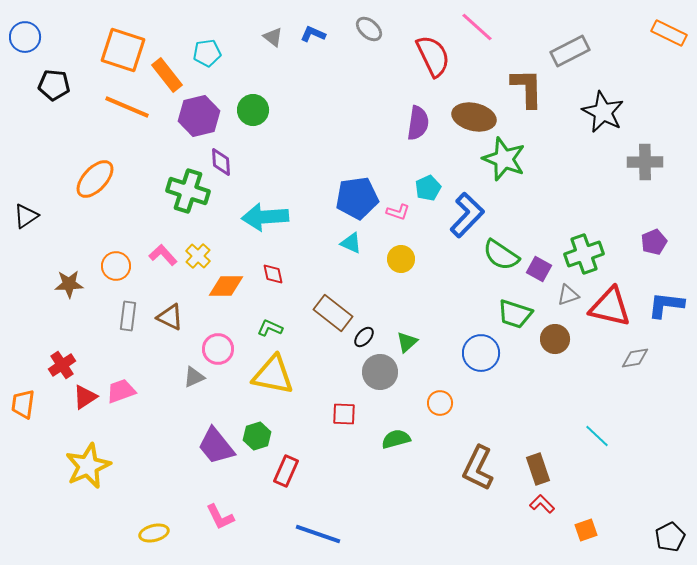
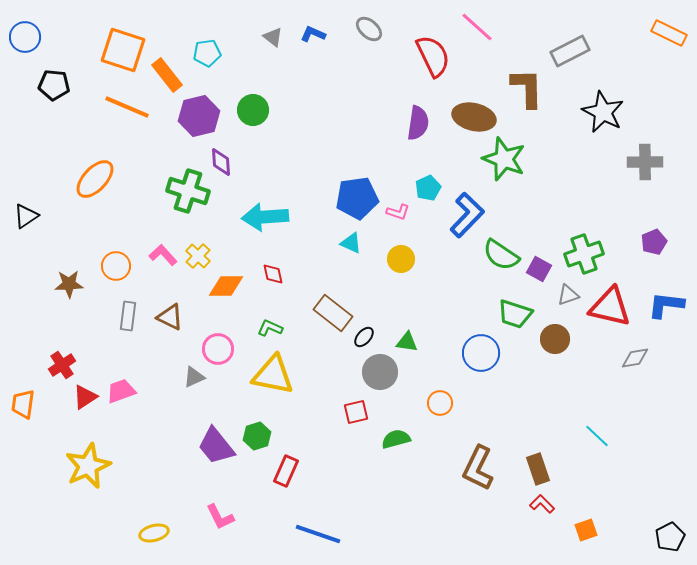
green triangle at (407, 342): rotated 50 degrees clockwise
red square at (344, 414): moved 12 px right, 2 px up; rotated 15 degrees counterclockwise
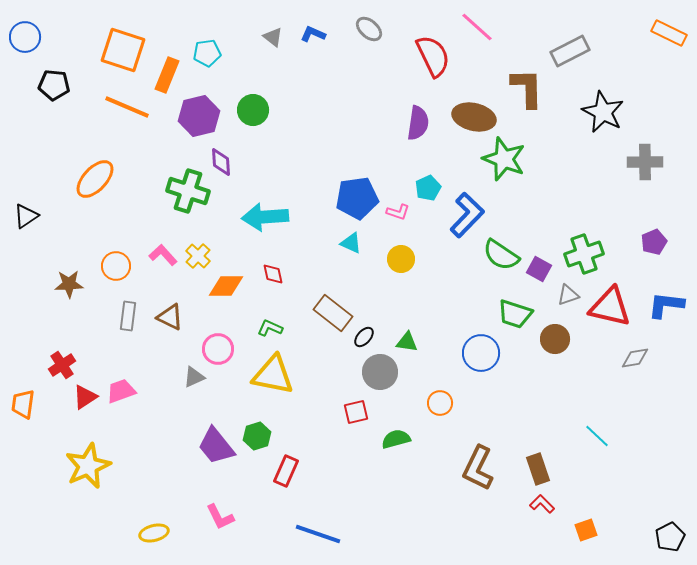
orange rectangle at (167, 75): rotated 60 degrees clockwise
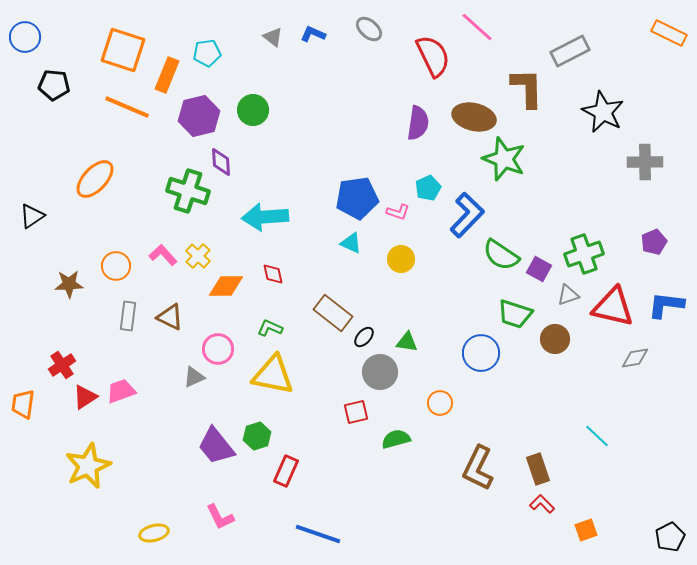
black triangle at (26, 216): moved 6 px right
red triangle at (610, 307): moved 3 px right
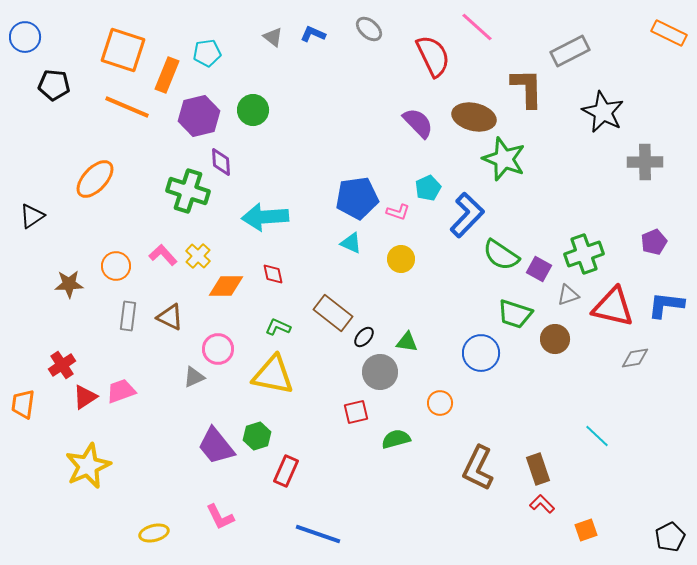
purple semicircle at (418, 123): rotated 52 degrees counterclockwise
green L-shape at (270, 328): moved 8 px right, 1 px up
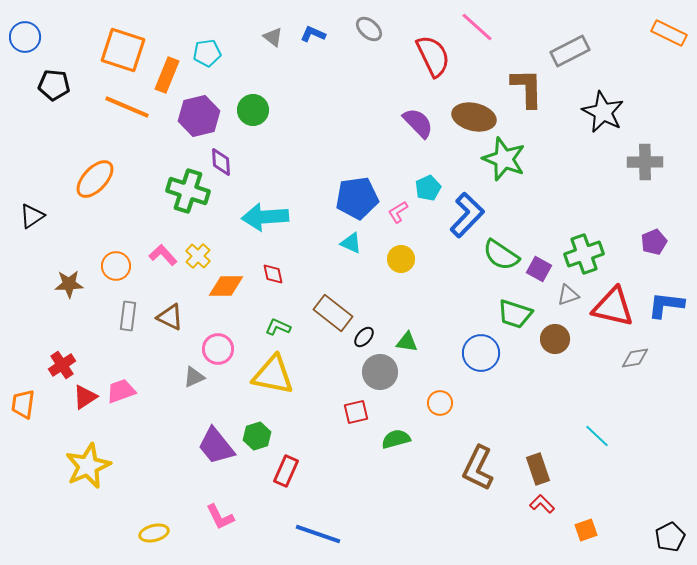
pink L-shape at (398, 212): rotated 130 degrees clockwise
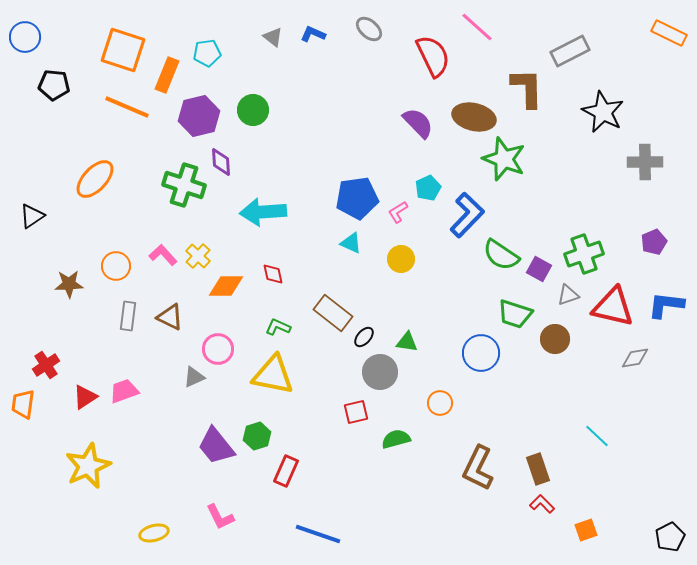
green cross at (188, 191): moved 4 px left, 6 px up
cyan arrow at (265, 217): moved 2 px left, 5 px up
red cross at (62, 365): moved 16 px left
pink trapezoid at (121, 391): moved 3 px right
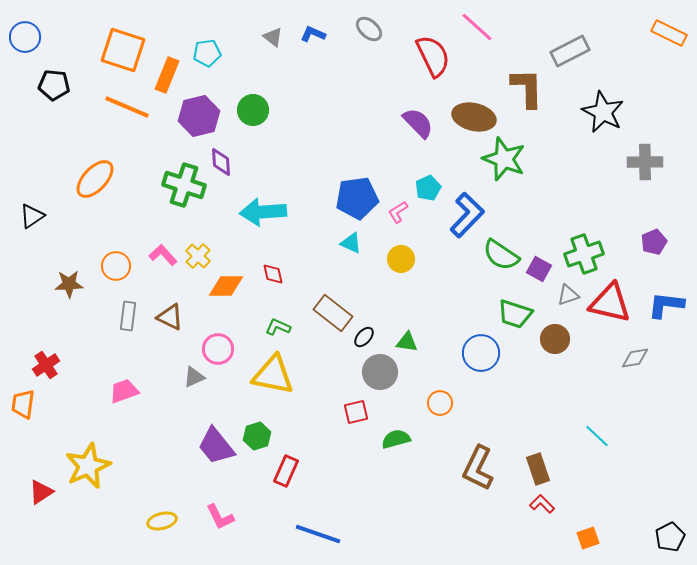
red triangle at (613, 307): moved 3 px left, 4 px up
red triangle at (85, 397): moved 44 px left, 95 px down
orange square at (586, 530): moved 2 px right, 8 px down
yellow ellipse at (154, 533): moved 8 px right, 12 px up
